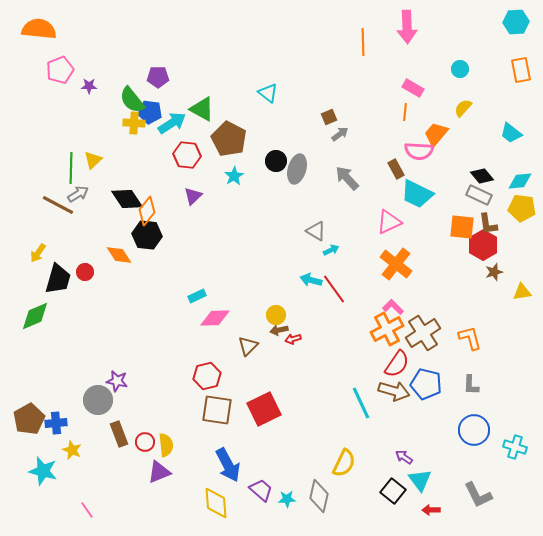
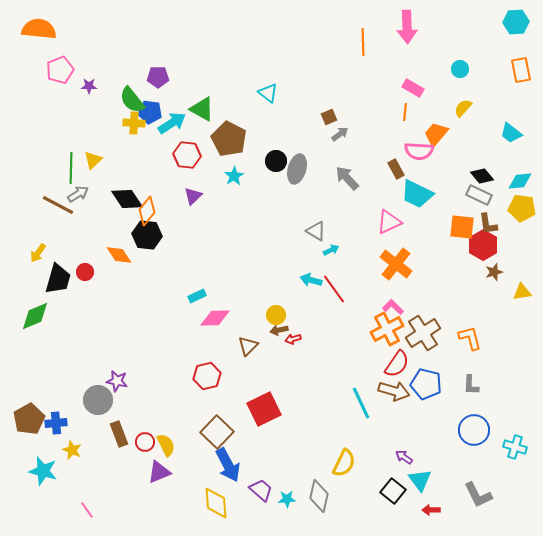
brown square at (217, 410): moved 22 px down; rotated 36 degrees clockwise
yellow semicircle at (166, 445): rotated 20 degrees counterclockwise
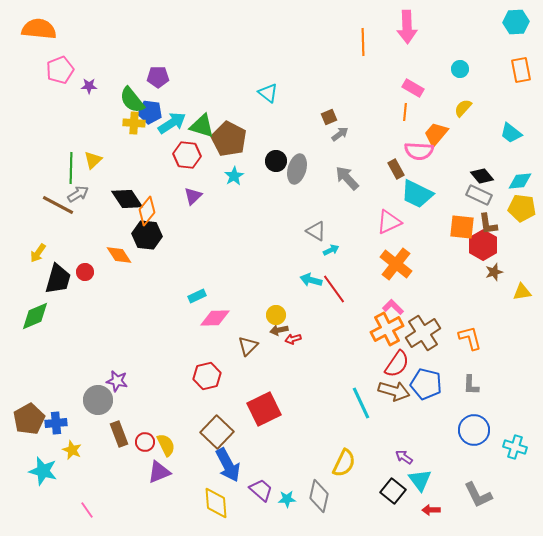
green triangle at (202, 109): moved 17 px down; rotated 12 degrees counterclockwise
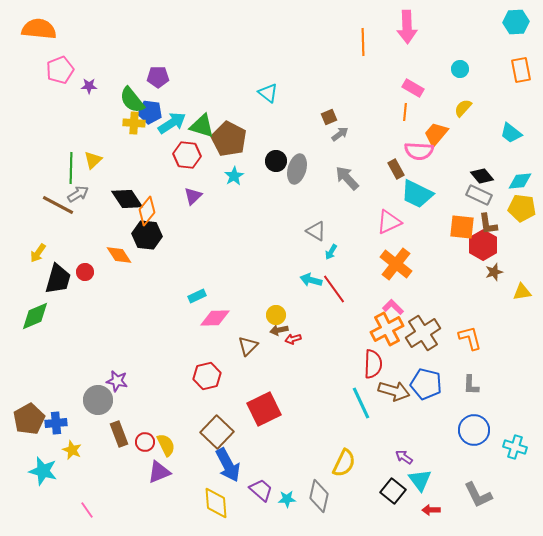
cyan arrow at (331, 250): moved 2 px down; rotated 147 degrees clockwise
red semicircle at (397, 364): moved 24 px left; rotated 32 degrees counterclockwise
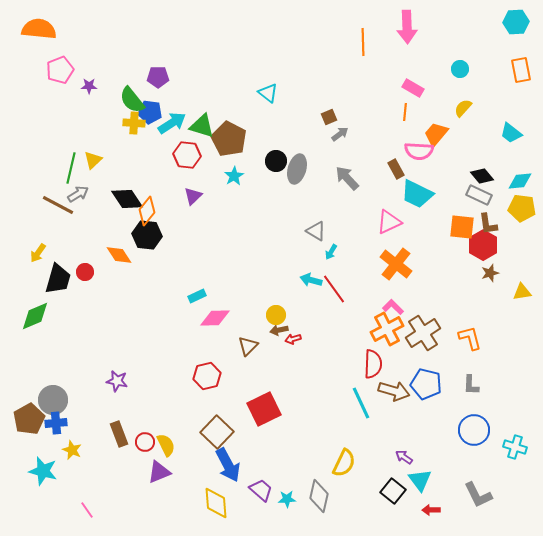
green line at (71, 168): rotated 12 degrees clockwise
brown star at (494, 272): moved 4 px left, 1 px down
gray circle at (98, 400): moved 45 px left
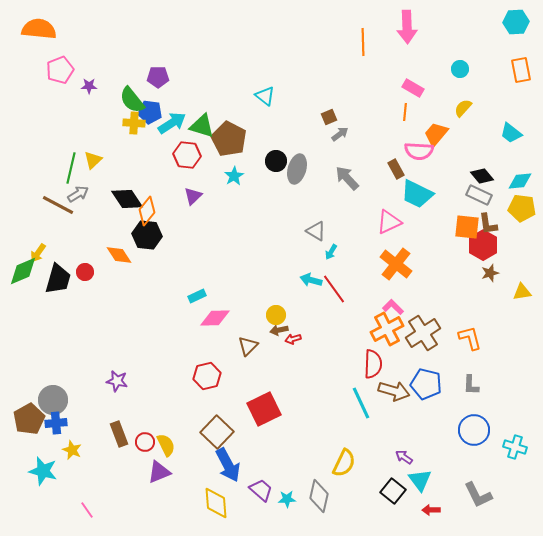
cyan triangle at (268, 93): moved 3 px left, 3 px down
orange square at (462, 227): moved 5 px right
green diamond at (35, 316): moved 12 px left, 45 px up
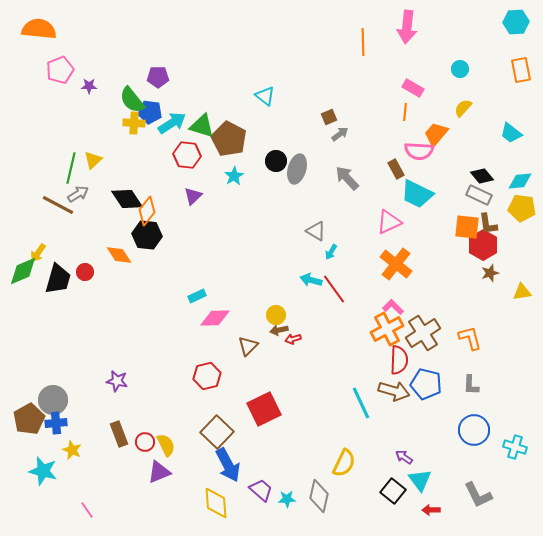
pink arrow at (407, 27): rotated 8 degrees clockwise
red semicircle at (373, 364): moved 26 px right, 4 px up
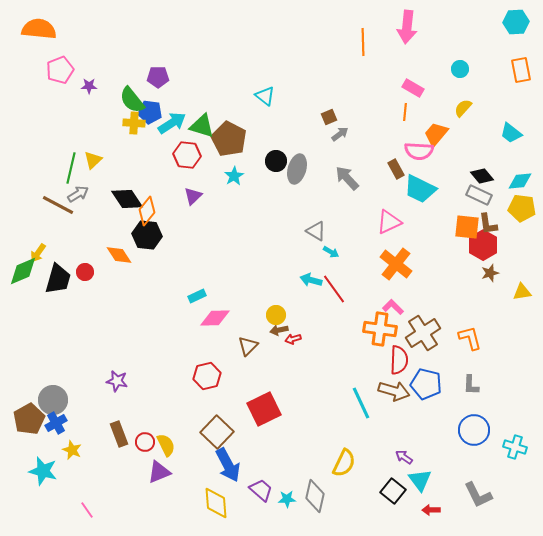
cyan trapezoid at (417, 194): moved 3 px right, 5 px up
cyan arrow at (331, 252): rotated 91 degrees counterclockwise
orange cross at (387, 329): moved 7 px left; rotated 36 degrees clockwise
blue cross at (56, 423): rotated 25 degrees counterclockwise
gray diamond at (319, 496): moved 4 px left
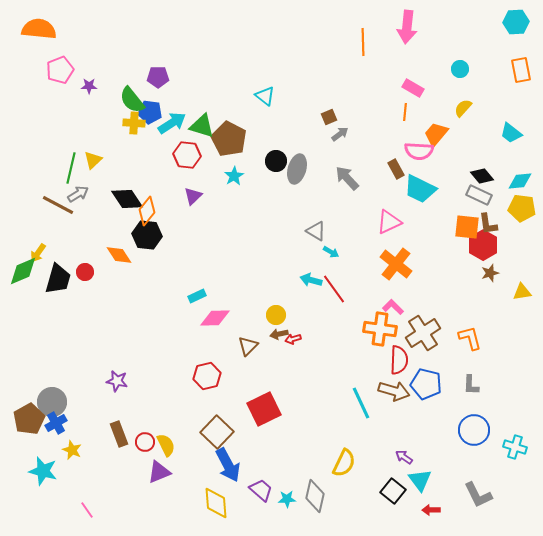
brown arrow at (279, 330): moved 4 px down
gray circle at (53, 400): moved 1 px left, 2 px down
